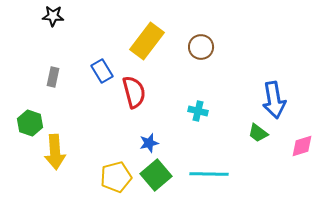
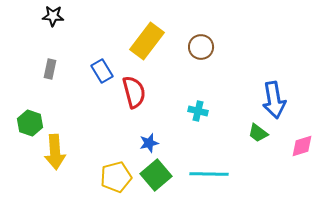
gray rectangle: moved 3 px left, 8 px up
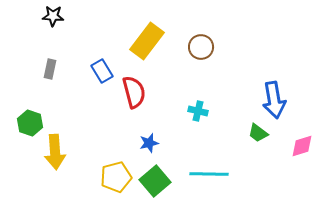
green square: moved 1 px left, 6 px down
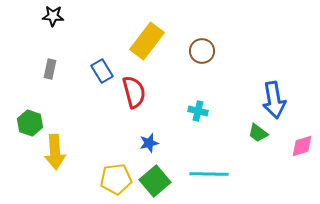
brown circle: moved 1 px right, 4 px down
yellow pentagon: moved 2 px down; rotated 8 degrees clockwise
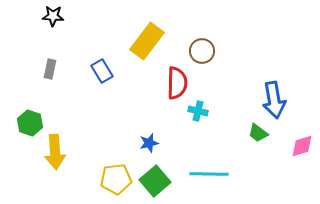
red semicircle: moved 43 px right, 9 px up; rotated 16 degrees clockwise
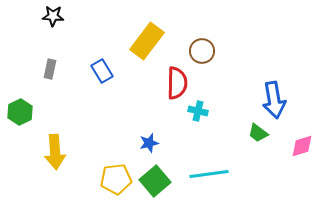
green hexagon: moved 10 px left, 11 px up; rotated 15 degrees clockwise
cyan line: rotated 9 degrees counterclockwise
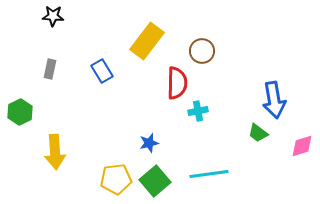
cyan cross: rotated 24 degrees counterclockwise
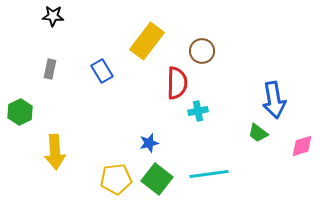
green square: moved 2 px right, 2 px up; rotated 12 degrees counterclockwise
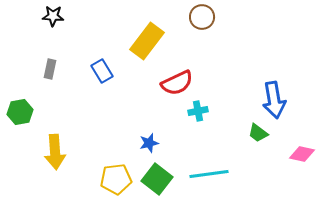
brown circle: moved 34 px up
red semicircle: rotated 64 degrees clockwise
green hexagon: rotated 15 degrees clockwise
pink diamond: moved 8 px down; rotated 30 degrees clockwise
